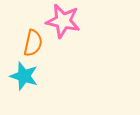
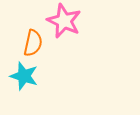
pink star: moved 1 px right; rotated 12 degrees clockwise
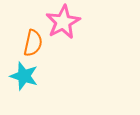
pink star: moved 1 px left, 1 px down; rotated 20 degrees clockwise
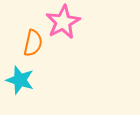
cyan star: moved 4 px left, 4 px down
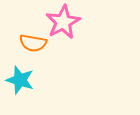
orange semicircle: rotated 88 degrees clockwise
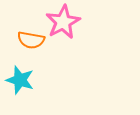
orange semicircle: moved 2 px left, 3 px up
